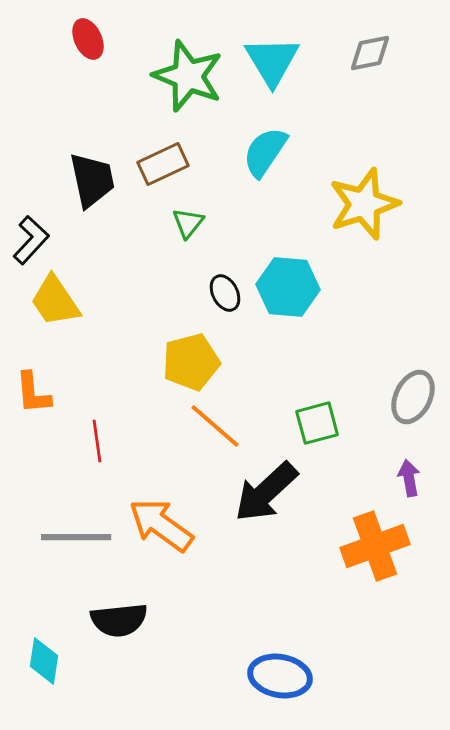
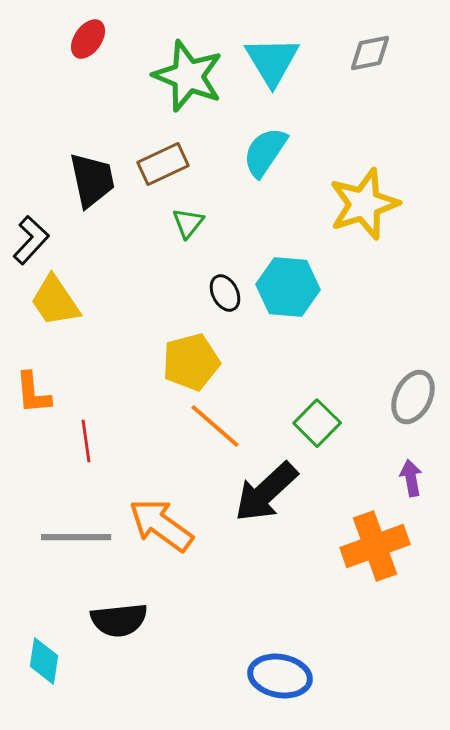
red ellipse: rotated 60 degrees clockwise
green square: rotated 30 degrees counterclockwise
red line: moved 11 px left
purple arrow: moved 2 px right
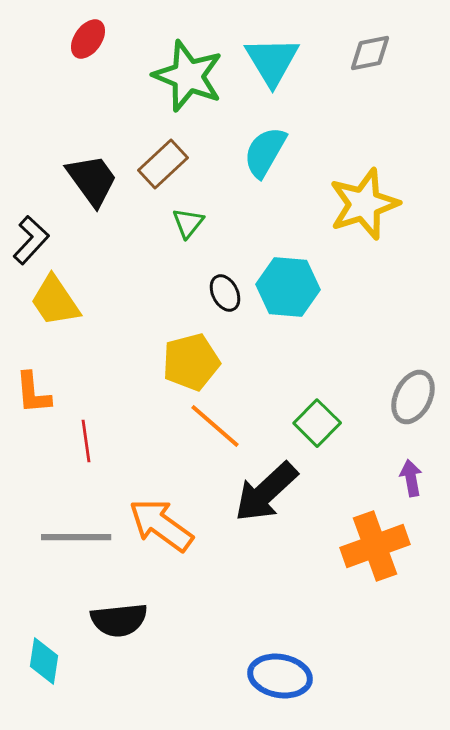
cyan semicircle: rotated 4 degrees counterclockwise
brown rectangle: rotated 18 degrees counterclockwise
black trapezoid: rotated 24 degrees counterclockwise
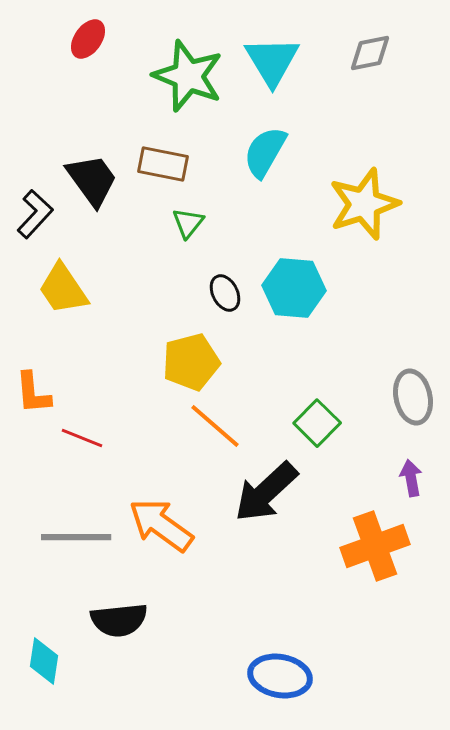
brown rectangle: rotated 54 degrees clockwise
black L-shape: moved 4 px right, 26 px up
cyan hexagon: moved 6 px right, 1 px down
yellow trapezoid: moved 8 px right, 12 px up
gray ellipse: rotated 38 degrees counterclockwise
red line: moved 4 px left, 3 px up; rotated 60 degrees counterclockwise
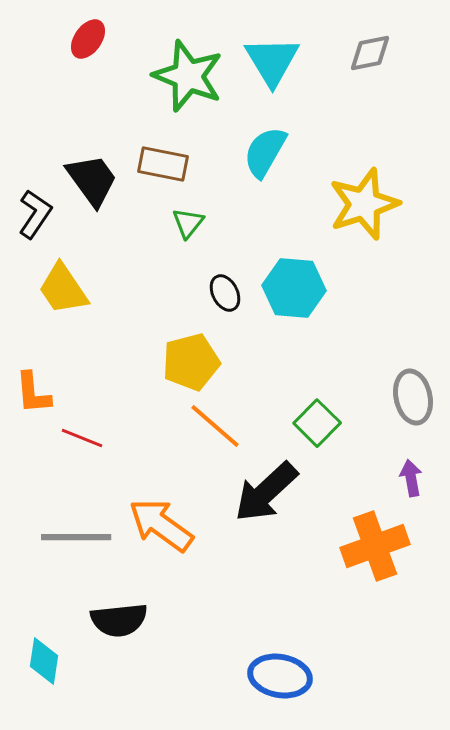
black L-shape: rotated 9 degrees counterclockwise
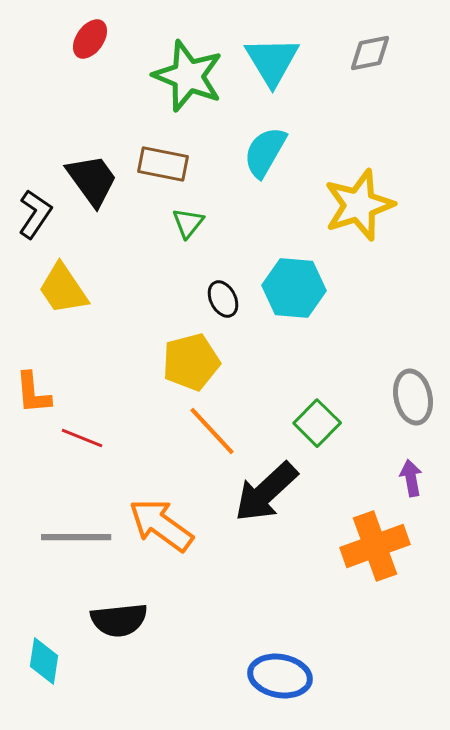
red ellipse: moved 2 px right
yellow star: moved 5 px left, 1 px down
black ellipse: moved 2 px left, 6 px down
orange line: moved 3 px left, 5 px down; rotated 6 degrees clockwise
